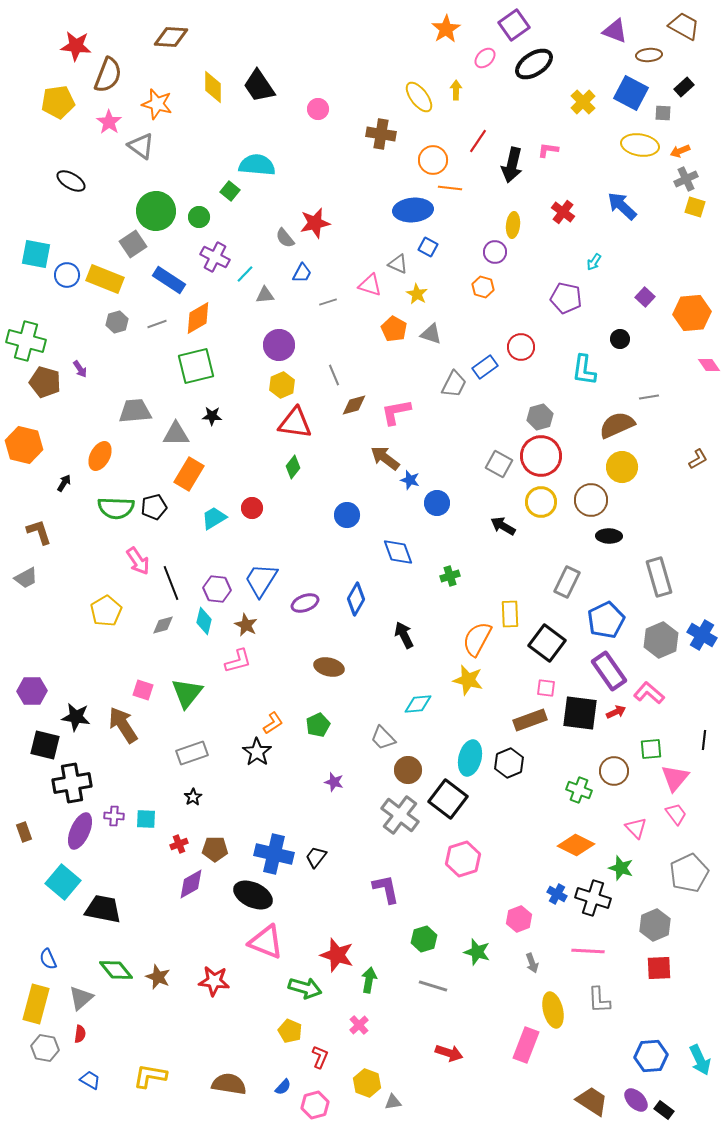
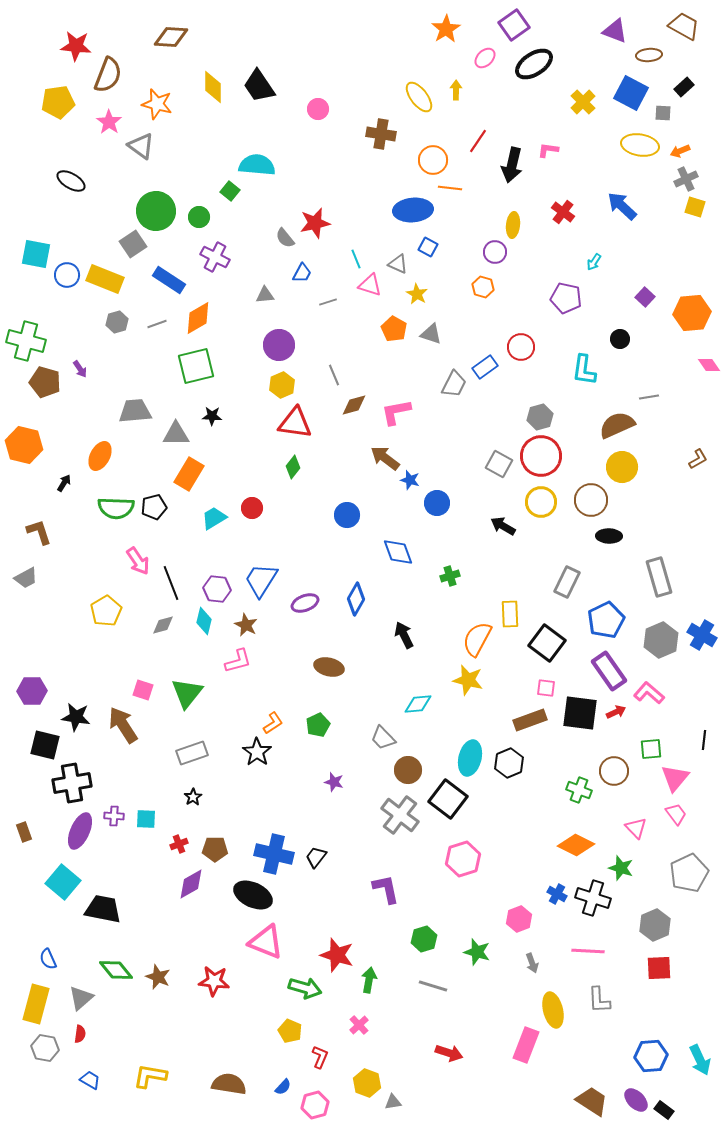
cyan line at (245, 274): moved 111 px right, 15 px up; rotated 66 degrees counterclockwise
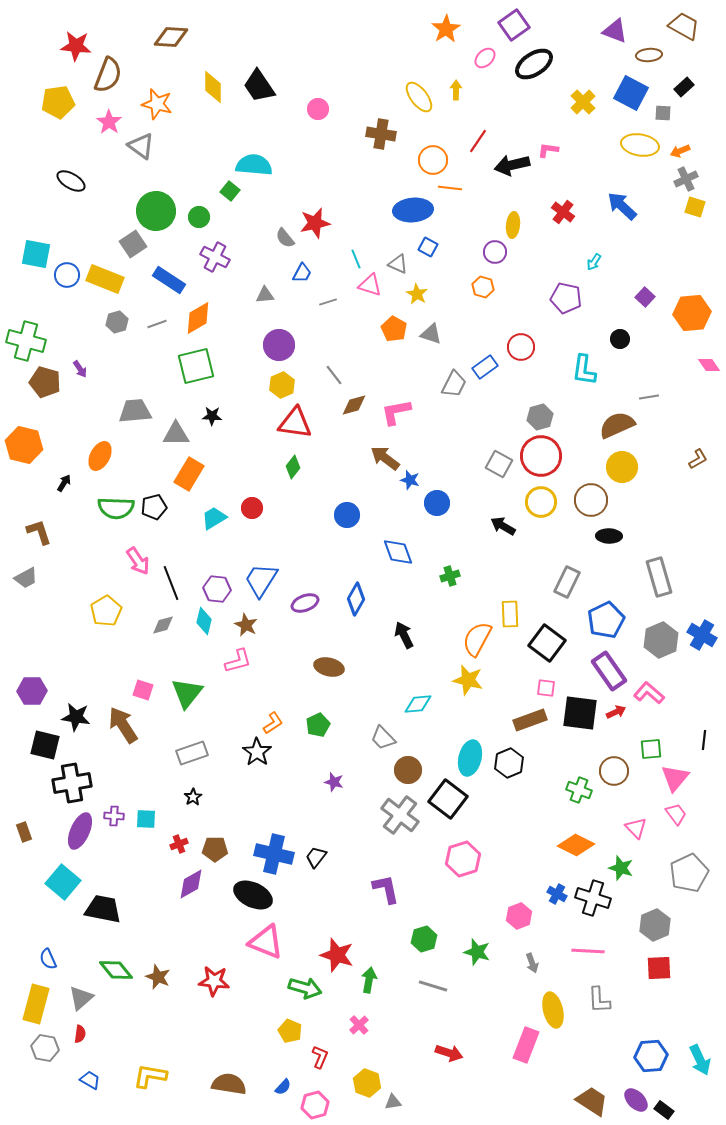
cyan semicircle at (257, 165): moved 3 px left
black arrow at (512, 165): rotated 64 degrees clockwise
gray line at (334, 375): rotated 15 degrees counterclockwise
pink hexagon at (519, 919): moved 3 px up
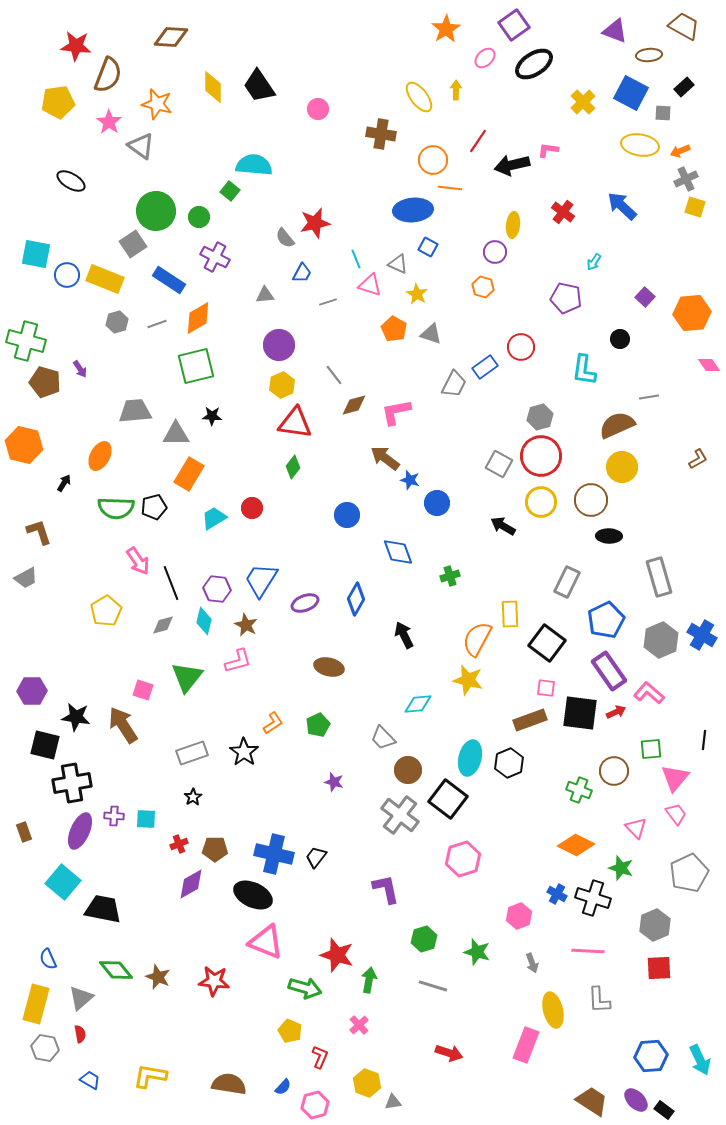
green triangle at (187, 693): moved 16 px up
black star at (257, 752): moved 13 px left
red semicircle at (80, 1034): rotated 18 degrees counterclockwise
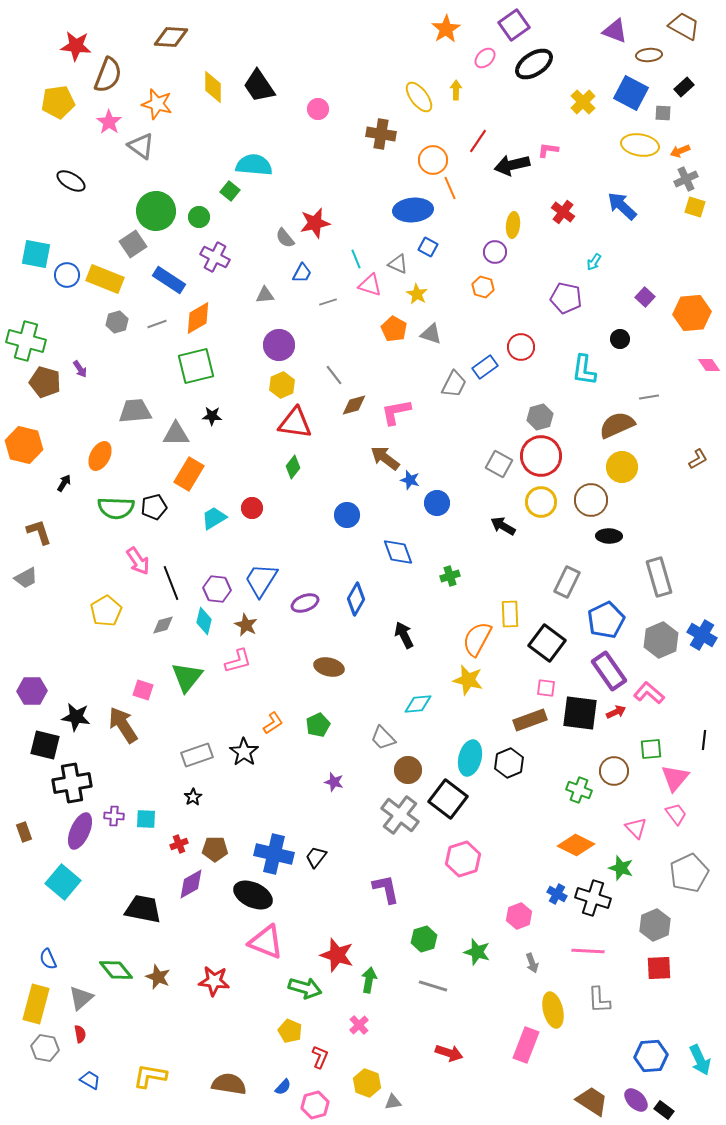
orange line at (450, 188): rotated 60 degrees clockwise
gray rectangle at (192, 753): moved 5 px right, 2 px down
black trapezoid at (103, 909): moved 40 px right
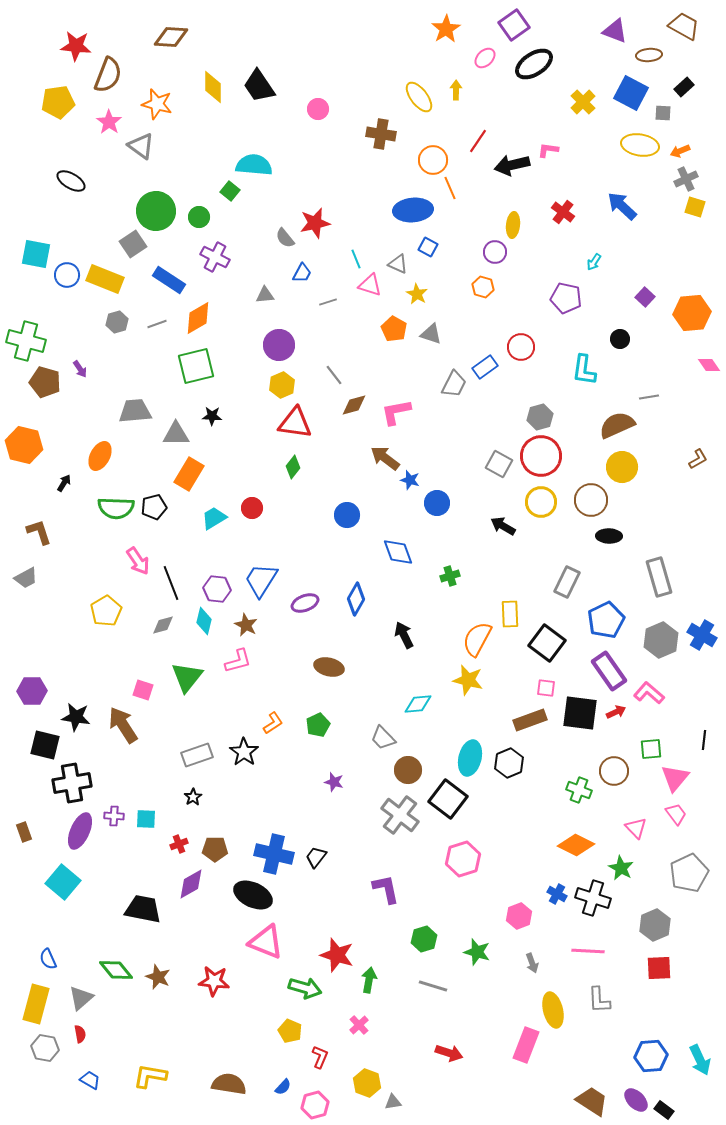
green star at (621, 868): rotated 10 degrees clockwise
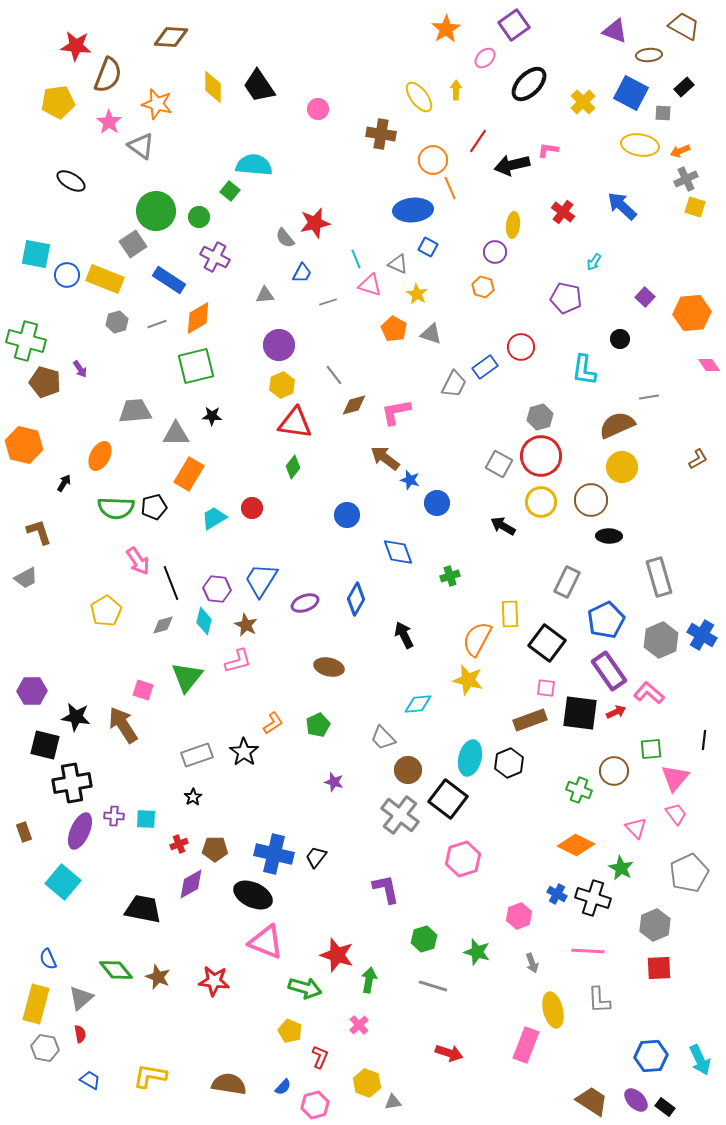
black ellipse at (534, 64): moved 5 px left, 20 px down; rotated 12 degrees counterclockwise
black rectangle at (664, 1110): moved 1 px right, 3 px up
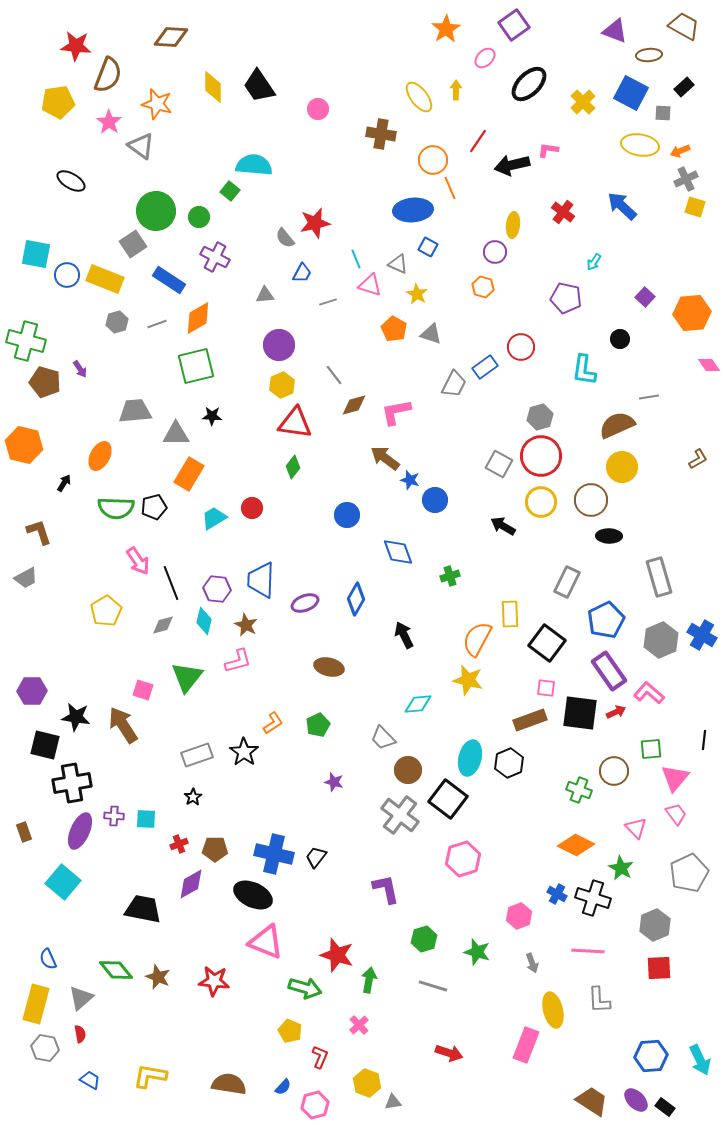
blue circle at (437, 503): moved 2 px left, 3 px up
blue trapezoid at (261, 580): rotated 30 degrees counterclockwise
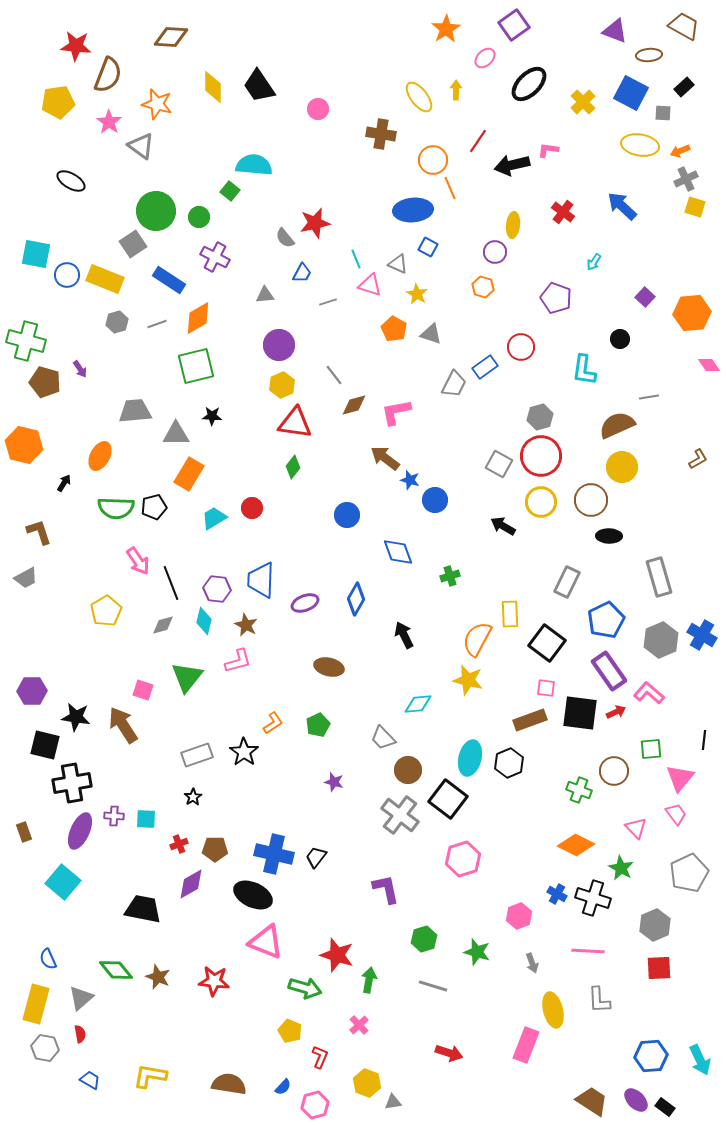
purple pentagon at (566, 298): moved 10 px left; rotated 8 degrees clockwise
pink triangle at (675, 778): moved 5 px right
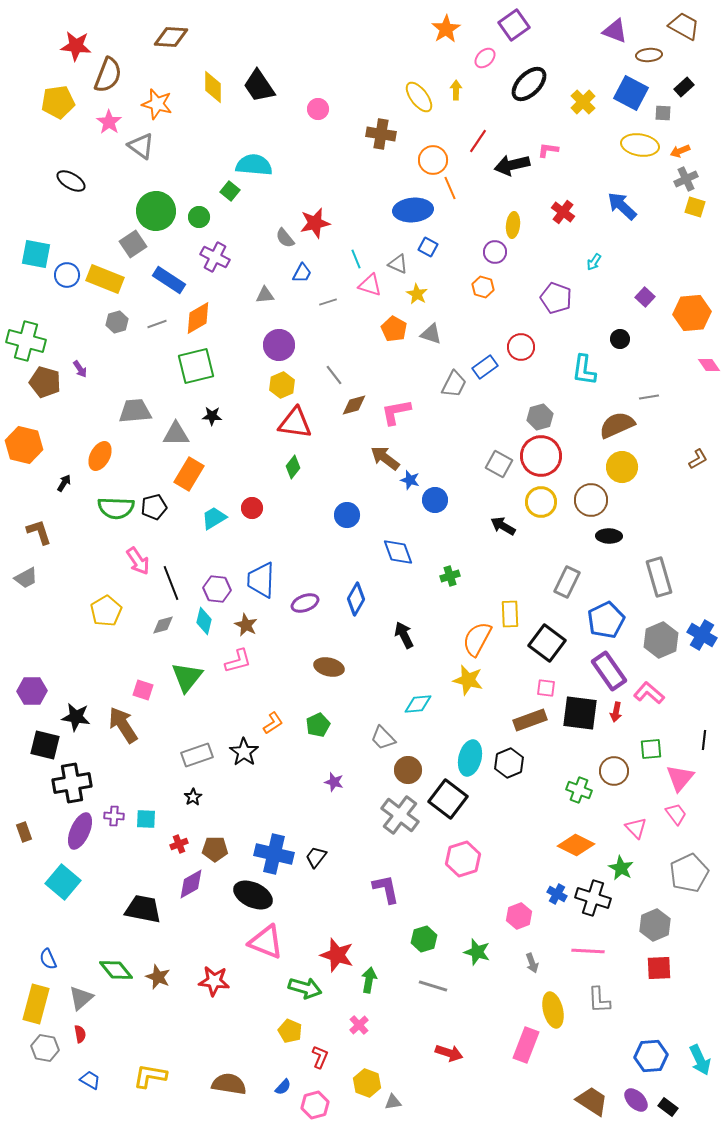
red arrow at (616, 712): rotated 126 degrees clockwise
black rectangle at (665, 1107): moved 3 px right
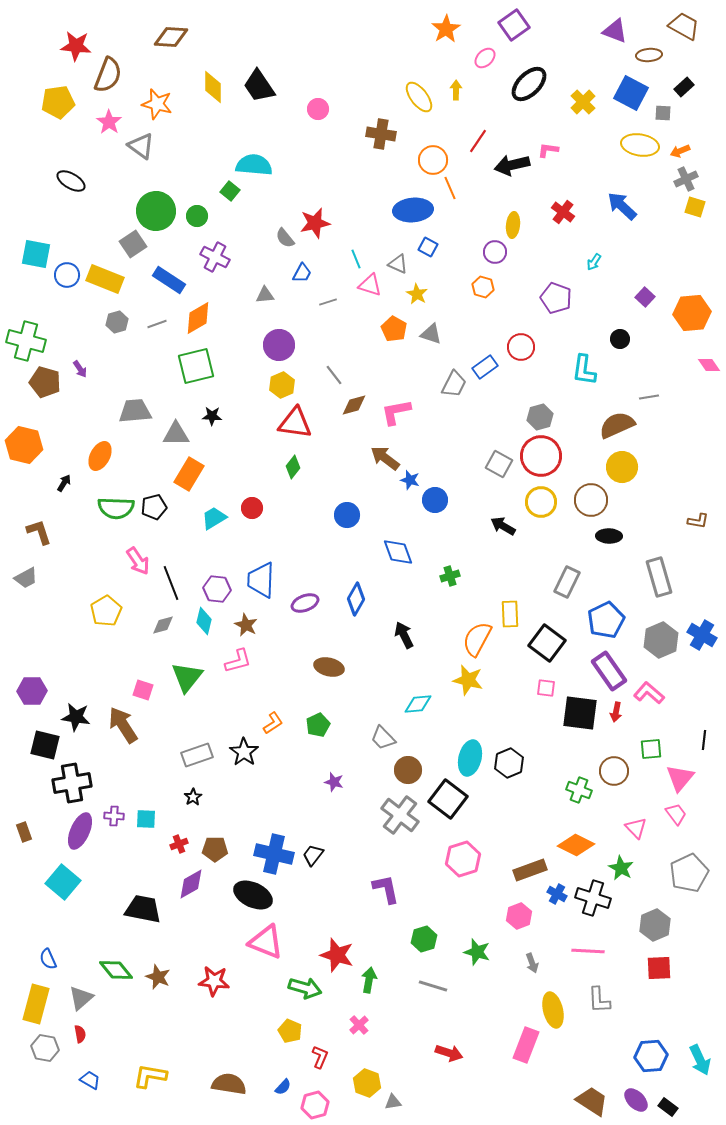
green circle at (199, 217): moved 2 px left, 1 px up
brown L-shape at (698, 459): moved 62 px down; rotated 40 degrees clockwise
brown rectangle at (530, 720): moved 150 px down
black trapezoid at (316, 857): moved 3 px left, 2 px up
